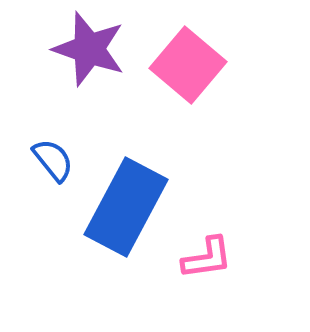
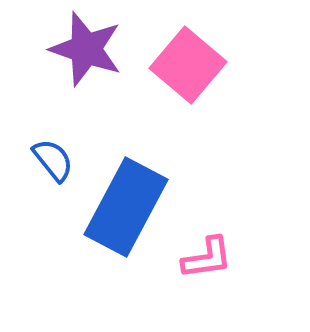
purple star: moved 3 px left
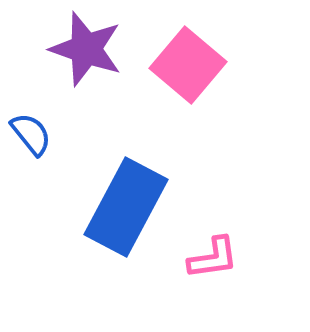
blue semicircle: moved 22 px left, 26 px up
pink L-shape: moved 6 px right
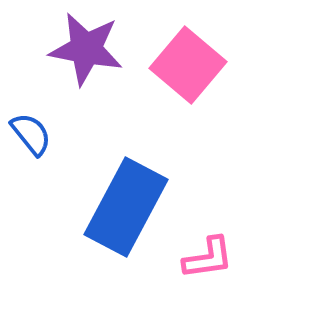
purple star: rotated 8 degrees counterclockwise
pink L-shape: moved 5 px left
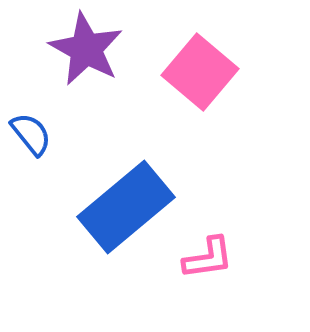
purple star: rotated 18 degrees clockwise
pink square: moved 12 px right, 7 px down
blue rectangle: rotated 22 degrees clockwise
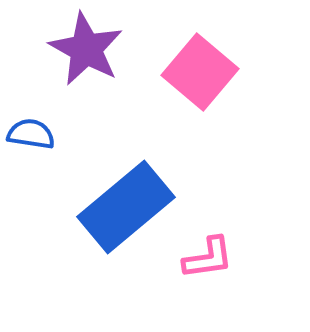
blue semicircle: rotated 42 degrees counterclockwise
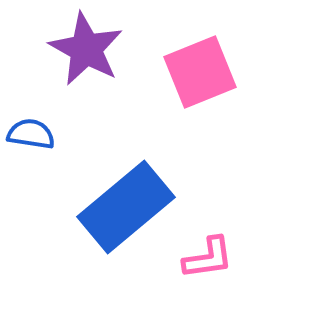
pink square: rotated 28 degrees clockwise
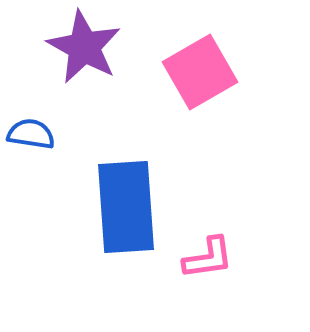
purple star: moved 2 px left, 2 px up
pink square: rotated 8 degrees counterclockwise
blue rectangle: rotated 54 degrees counterclockwise
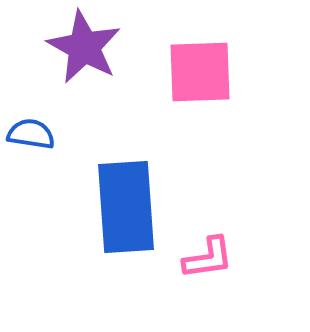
pink square: rotated 28 degrees clockwise
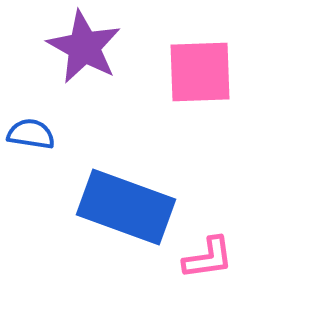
blue rectangle: rotated 66 degrees counterclockwise
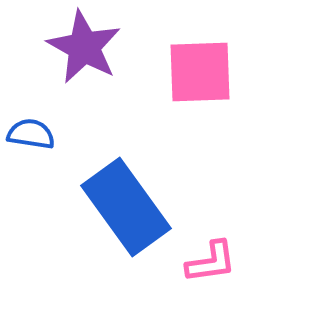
blue rectangle: rotated 34 degrees clockwise
pink L-shape: moved 3 px right, 4 px down
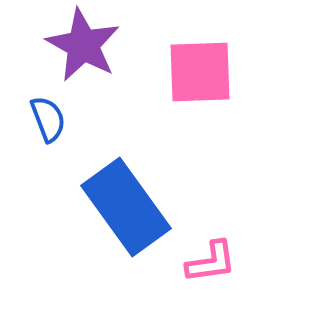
purple star: moved 1 px left, 2 px up
blue semicircle: moved 17 px right, 15 px up; rotated 60 degrees clockwise
